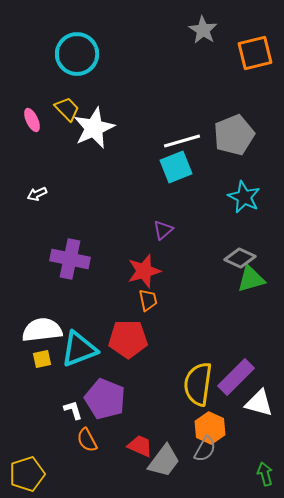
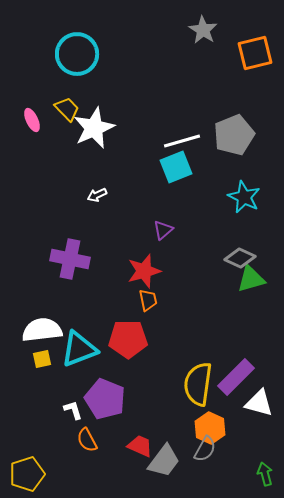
white arrow: moved 60 px right, 1 px down
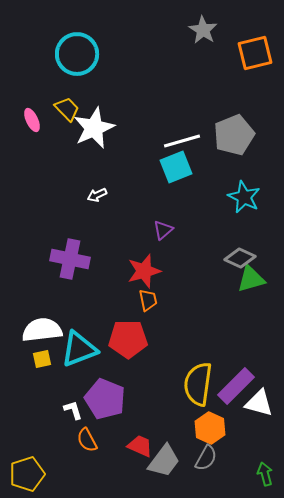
purple rectangle: moved 9 px down
gray semicircle: moved 1 px right, 9 px down
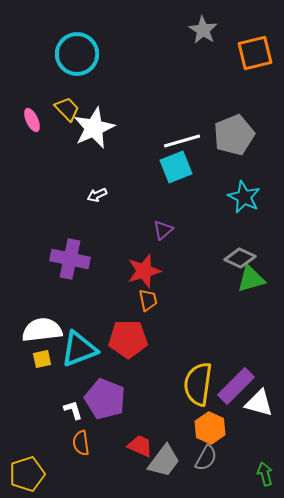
orange semicircle: moved 6 px left, 3 px down; rotated 20 degrees clockwise
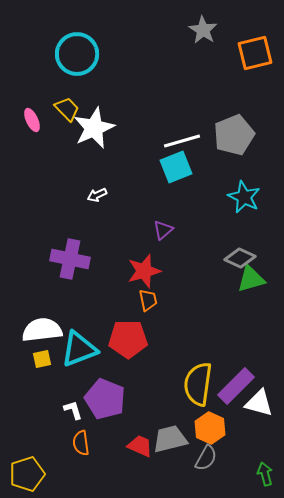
gray trapezoid: moved 6 px right, 22 px up; rotated 141 degrees counterclockwise
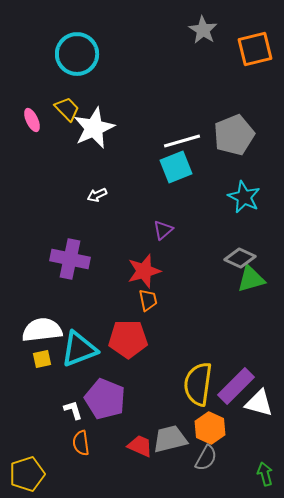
orange square: moved 4 px up
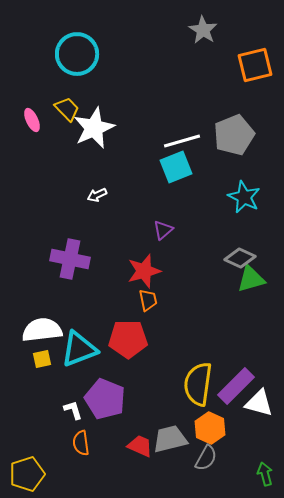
orange square: moved 16 px down
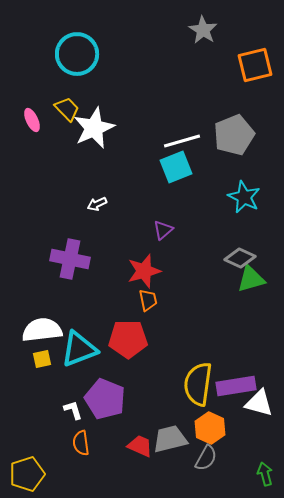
white arrow: moved 9 px down
purple rectangle: rotated 36 degrees clockwise
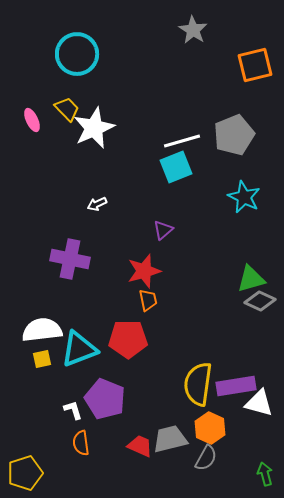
gray star: moved 10 px left
gray diamond: moved 20 px right, 43 px down
yellow pentagon: moved 2 px left, 1 px up
